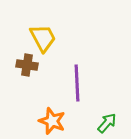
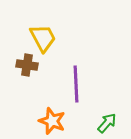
purple line: moved 1 px left, 1 px down
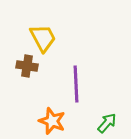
brown cross: moved 1 px down
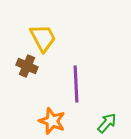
brown cross: rotated 15 degrees clockwise
